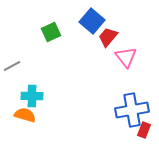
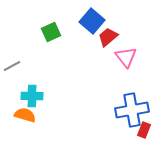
red trapezoid: rotated 10 degrees clockwise
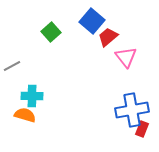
green square: rotated 18 degrees counterclockwise
red rectangle: moved 2 px left, 1 px up
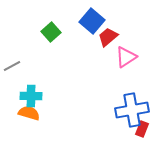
pink triangle: rotated 35 degrees clockwise
cyan cross: moved 1 px left
orange semicircle: moved 4 px right, 2 px up
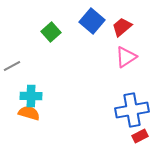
red trapezoid: moved 14 px right, 10 px up
red rectangle: moved 2 px left, 7 px down; rotated 42 degrees clockwise
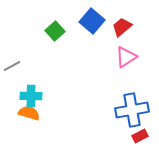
green square: moved 4 px right, 1 px up
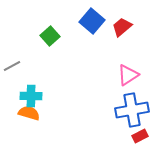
green square: moved 5 px left, 5 px down
pink triangle: moved 2 px right, 18 px down
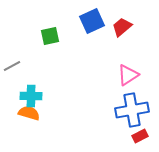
blue square: rotated 25 degrees clockwise
green square: rotated 30 degrees clockwise
